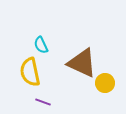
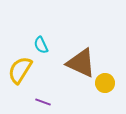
brown triangle: moved 1 px left
yellow semicircle: moved 10 px left, 2 px up; rotated 44 degrees clockwise
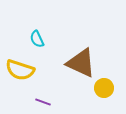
cyan semicircle: moved 4 px left, 6 px up
yellow semicircle: rotated 104 degrees counterclockwise
yellow circle: moved 1 px left, 5 px down
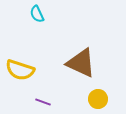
cyan semicircle: moved 25 px up
yellow circle: moved 6 px left, 11 px down
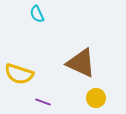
yellow semicircle: moved 1 px left, 4 px down
yellow circle: moved 2 px left, 1 px up
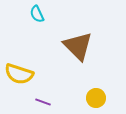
brown triangle: moved 3 px left, 17 px up; rotated 20 degrees clockwise
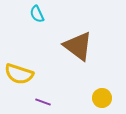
brown triangle: rotated 8 degrees counterclockwise
yellow circle: moved 6 px right
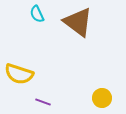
brown triangle: moved 24 px up
